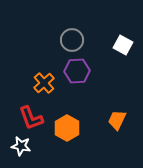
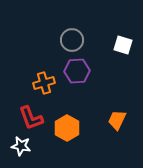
white square: rotated 12 degrees counterclockwise
orange cross: rotated 25 degrees clockwise
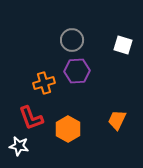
orange hexagon: moved 1 px right, 1 px down
white star: moved 2 px left
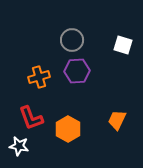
orange cross: moved 5 px left, 6 px up
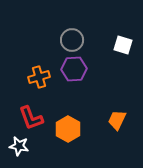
purple hexagon: moved 3 px left, 2 px up
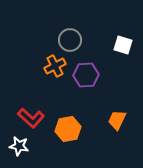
gray circle: moved 2 px left
purple hexagon: moved 12 px right, 6 px down
orange cross: moved 16 px right, 11 px up; rotated 10 degrees counterclockwise
red L-shape: rotated 28 degrees counterclockwise
orange hexagon: rotated 20 degrees clockwise
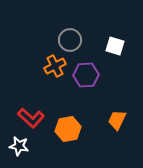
white square: moved 8 px left, 1 px down
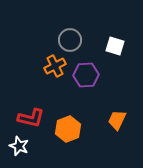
red L-shape: rotated 28 degrees counterclockwise
orange hexagon: rotated 10 degrees counterclockwise
white star: rotated 12 degrees clockwise
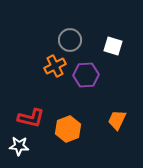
white square: moved 2 px left
white star: rotated 18 degrees counterclockwise
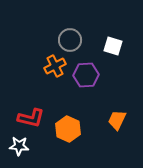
orange hexagon: rotated 15 degrees counterclockwise
